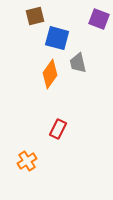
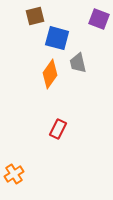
orange cross: moved 13 px left, 13 px down
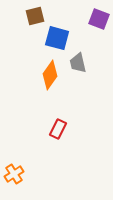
orange diamond: moved 1 px down
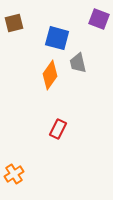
brown square: moved 21 px left, 7 px down
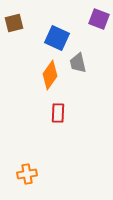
blue square: rotated 10 degrees clockwise
red rectangle: moved 16 px up; rotated 24 degrees counterclockwise
orange cross: moved 13 px right; rotated 24 degrees clockwise
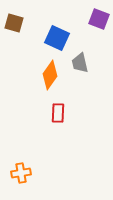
brown square: rotated 30 degrees clockwise
gray trapezoid: moved 2 px right
orange cross: moved 6 px left, 1 px up
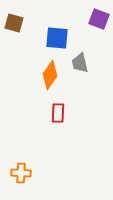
blue square: rotated 20 degrees counterclockwise
orange cross: rotated 12 degrees clockwise
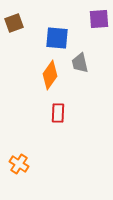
purple square: rotated 25 degrees counterclockwise
brown square: rotated 36 degrees counterclockwise
orange cross: moved 2 px left, 9 px up; rotated 30 degrees clockwise
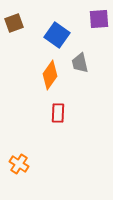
blue square: moved 3 px up; rotated 30 degrees clockwise
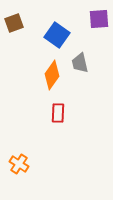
orange diamond: moved 2 px right
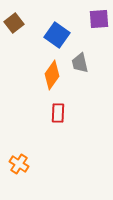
brown square: rotated 18 degrees counterclockwise
